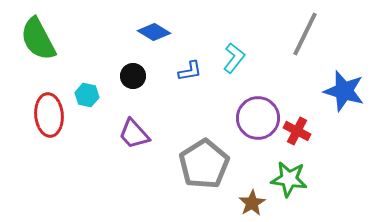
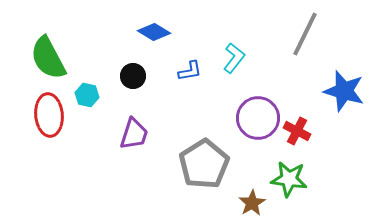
green semicircle: moved 10 px right, 19 px down
purple trapezoid: rotated 120 degrees counterclockwise
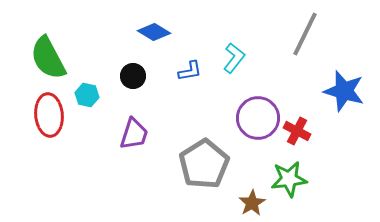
green star: rotated 15 degrees counterclockwise
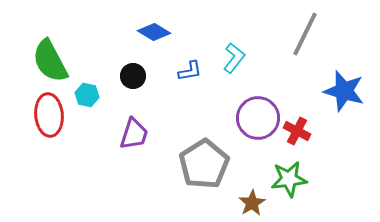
green semicircle: moved 2 px right, 3 px down
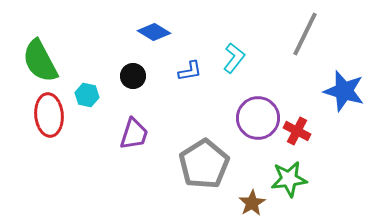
green semicircle: moved 10 px left
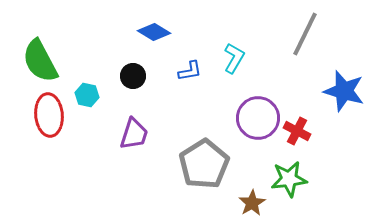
cyan L-shape: rotated 8 degrees counterclockwise
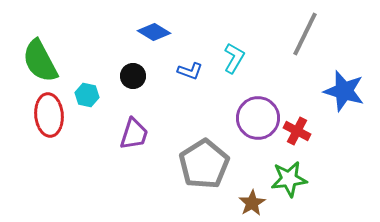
blue L-shape: rotated 30 degrees clockwise
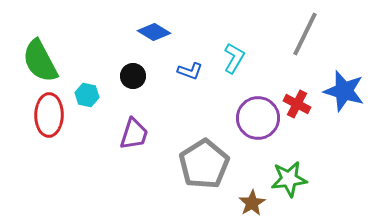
red ellipse: rotated 6 degrees clockwise
red cross: moved 27 px up
